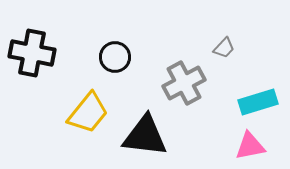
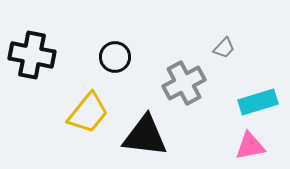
black cross: moved 2 px down
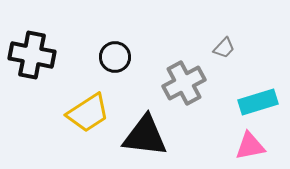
yellow trapezoid: rotated 18 degrees clockwise
